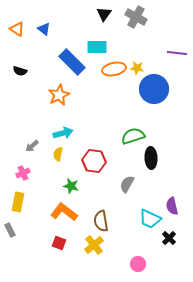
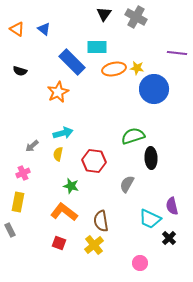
orange star: moved 1 px left, 3 px up
pink circle: moved 2 px right, 1 px up
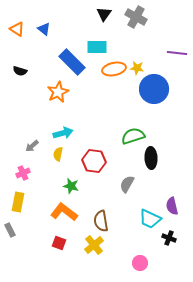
black cross: rotated 24 degrees counterclockwise
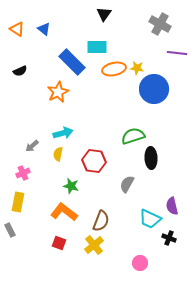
gray cross: moved 24 px right, 7 px down
black semicircle: rotated 40 degrees counterclockwise
brown semicircle: rotated 150 degrees counterclockwise
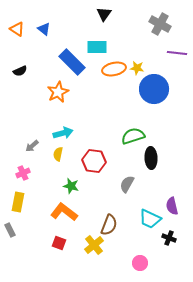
brown semicircle: moved 8 px right, 4 px down
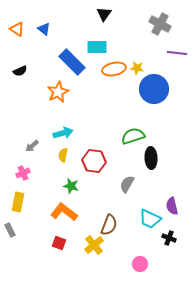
yellow semicircle: moved 5 px right, 1 px down
pink circle: moved 1 px down
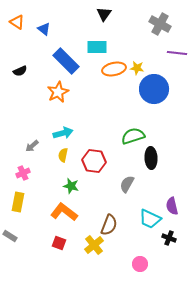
orange triangle: moved 7 px up
blue rectangle: moved 6 px left, 1 px up
gray rectangle: moved 6 px down; rotated 32 degrees counterclockwise
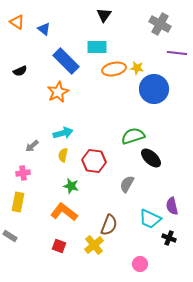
black triangle: moved 1 px down
black ellipse: rotated 45 degrees counterclockwise
pink cross: rotated 16 degrees clockwise
red square: moved 3 px down
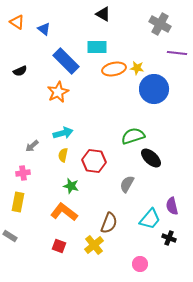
black triangle: moved 1 px left, 1 px up; rotated 35 degrees counterclockwise
cyan trapezoid: rotated 75 degrees counterclockwise
brown semicircle: moved 2 px up
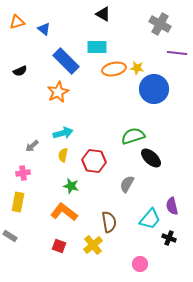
orange triangle: rotated 49 degrees counterclockwise
brown semicircle: moved 1 px up; rotated 30 degrees counterclockwise
yellow cross: moved 1 px left
